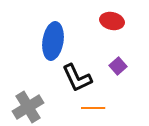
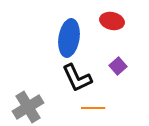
blue ellipse: moved 16 px right, 3 px up
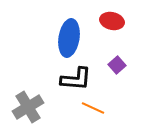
purple square: moved 1 px left, 1 px up
black L-shape: moved 1 px left, 1 px down; rotated 60 degrees counterclockwise
orange line: rotated 25 degrees clockwise
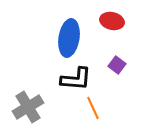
purple square: rotated 12 degrees counterclockwise
orange line: rotated 40 degrees clockwise
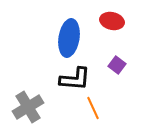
black L-shape: moved 1 px left
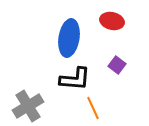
gray cross: moved 1 px up
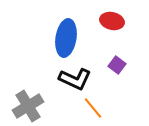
blue ellipse: moved 3 px left
black L-shape: rotated 20 degrees clockwise
orange line: rotated 15 degrees counterclockwise
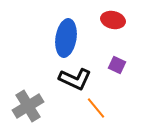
red ellipse: moved 1 px right, 1 px up
purple square: rotated 12 degrees counterclockwise
orange line: moved 3 px right
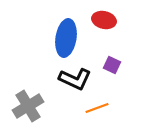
red ellipse: moved 9 px left
purple square: moved 5 px left
orange line: moved 1 px right; rotated 70 degrees counterclockwise
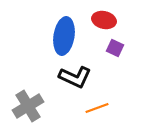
blue ellipse: moved 2 px left, 2 px up
purple square: moved 3 px right, 17 px up
black L-shape: moved 2 px up
